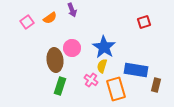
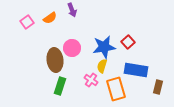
red square: moved 16 px left, 20 px down; rotated 24 degrees counterclockwise
blue star: rotated 30 degrees clockwise
brown rectangle: moved 2 px right, 2 px down
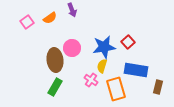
green rectangle: moved 5 px left, 1 px down; rotated 12 degrees clockwise
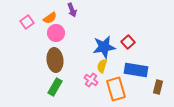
pink circle: moved 16 px left, 15 px up
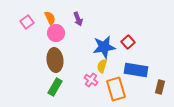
purple arrow: moved 6 px right, 9 px down
orange semicircle: rotated 80 degrees counterclockwise
brown rectangle: moved 2 px right
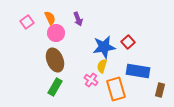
brown ellipse: rotated 15 degrees counterclockwise
blue rectangle: moved 2 px right, 1 px down
brown rectangle: moved 3 px down
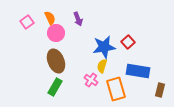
brown ellipse: moved 1 px right, 1 px down
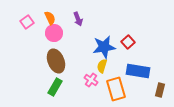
pink circle: moved 2 px left
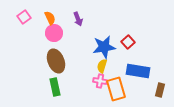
pink square: moved 3 px left, 5 px up
pink cross: moved 9 px right, 1 px down; rotated 24 degrees counterclockwise
green rectangle: rotated 42 degrees counterclockwise
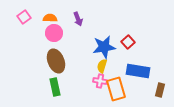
orange semicircle: rotated 64 degrees counterclockwise
